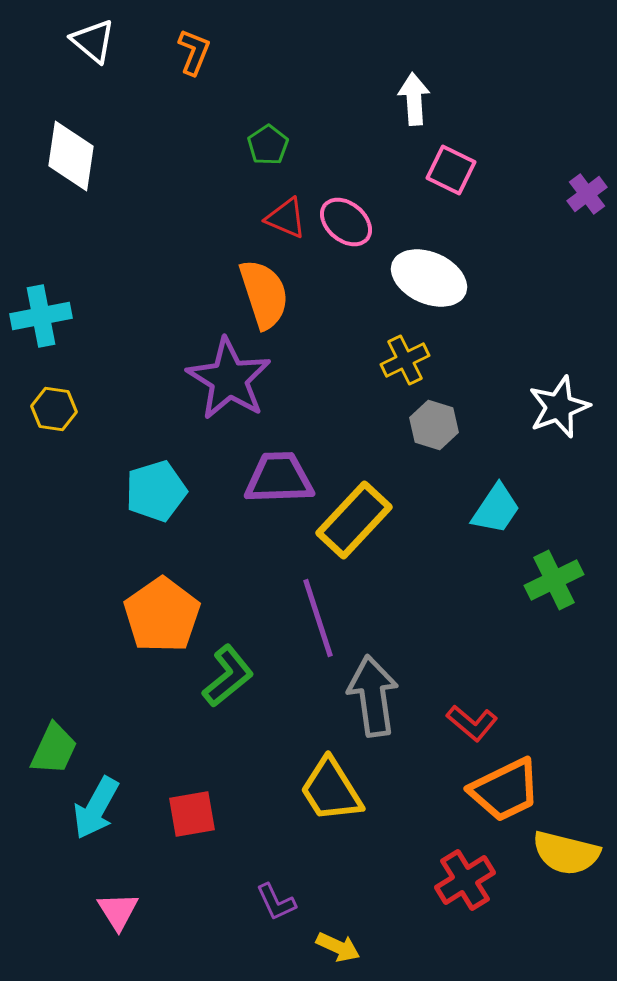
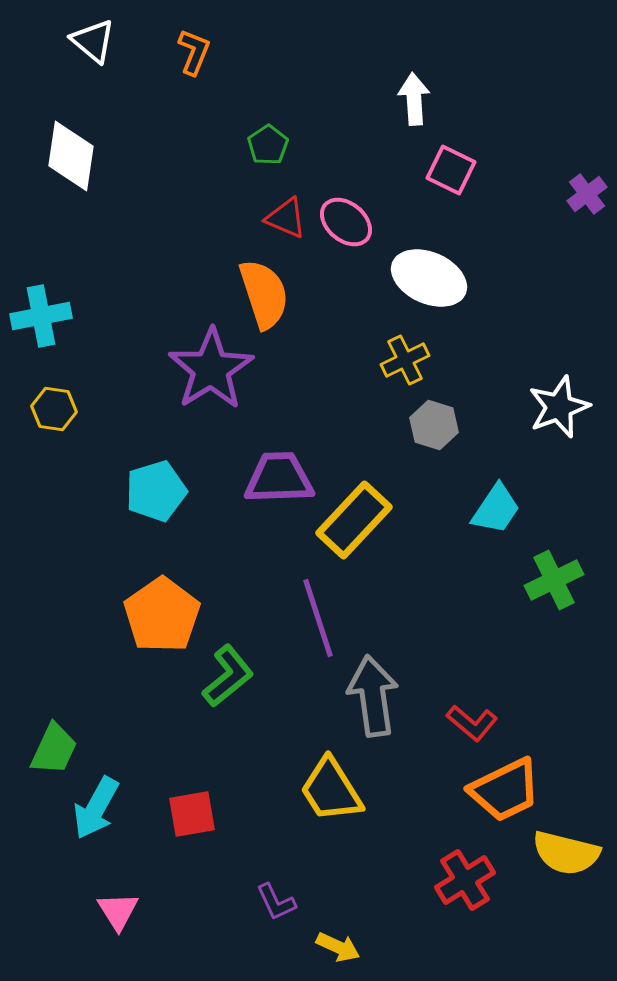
purple star: moved 18 px left, 10 px up; rotated 8 degrees clockwise
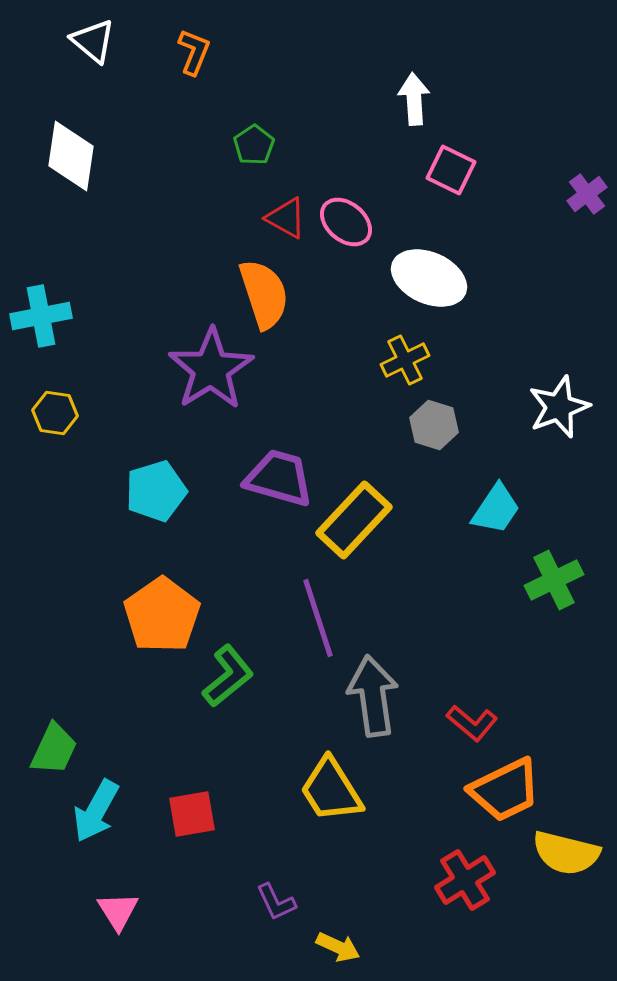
green pentagon: moved 14 px left
red triangle: rotated 6 degrees clockwise
yellow hexagon: moved 1 px right, 4 px down
purple trapezoid: rotated 18 degrees clockwise
cyan arrow: moved 3 px down
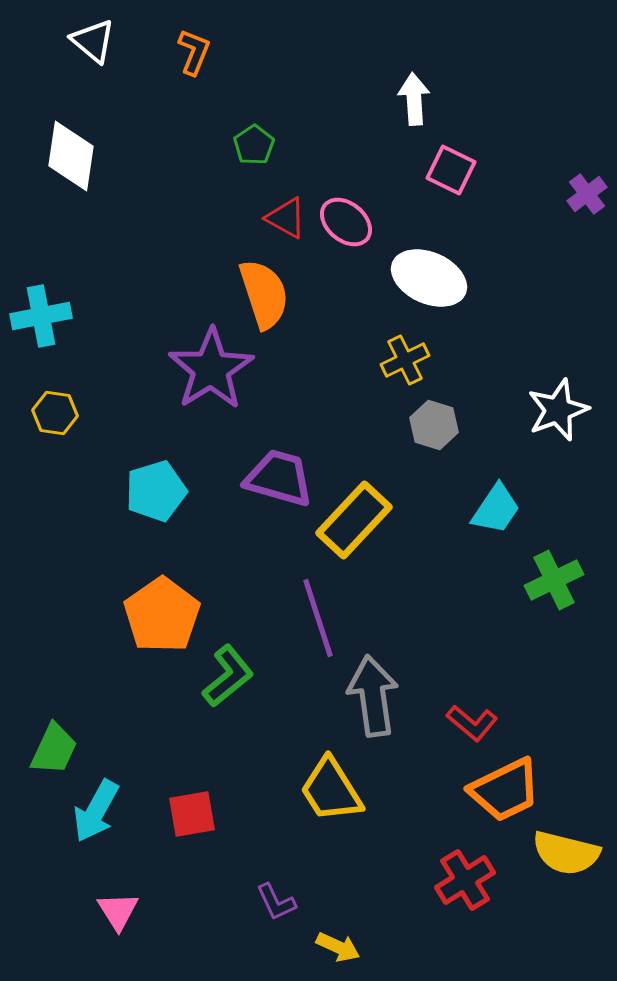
white star: moved 1 px left, 3 px down
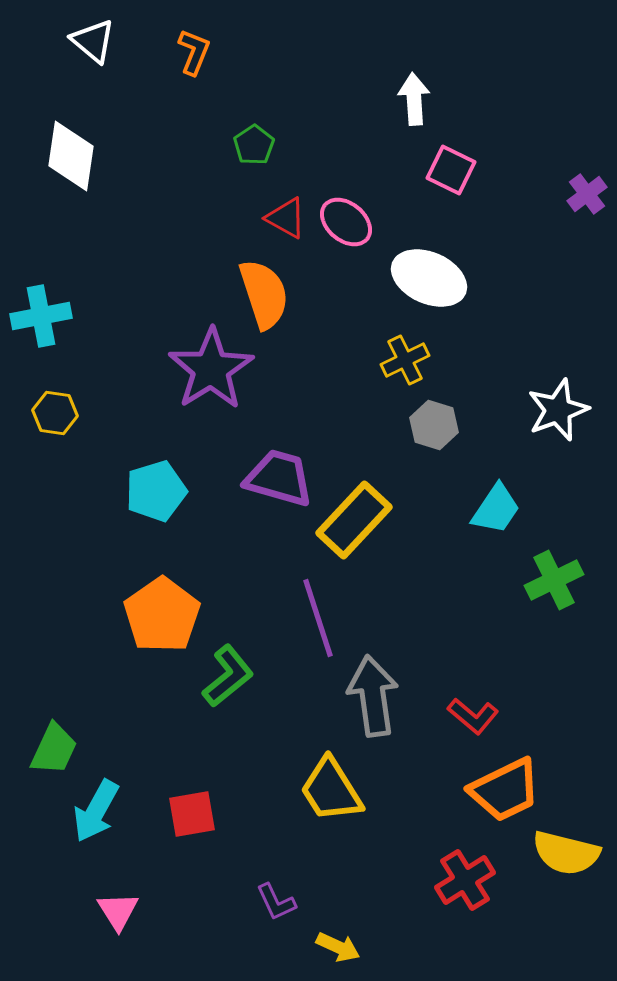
red L-shape: moved 1 px right, 7 px up
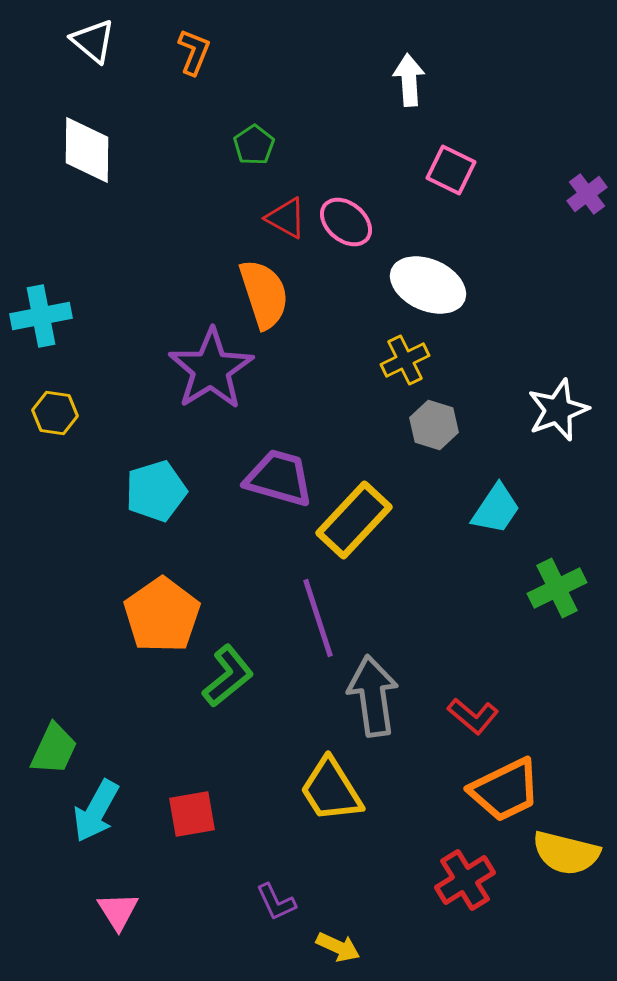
white arrow: moved 5 px left, 19 px up
white diamond: moved 16 px right, 6 px up; rotated 8 degrees counterclockwise
white ellipse: moved 1 px left, 7 px down
green cross: moved 3 px right, 8 px down
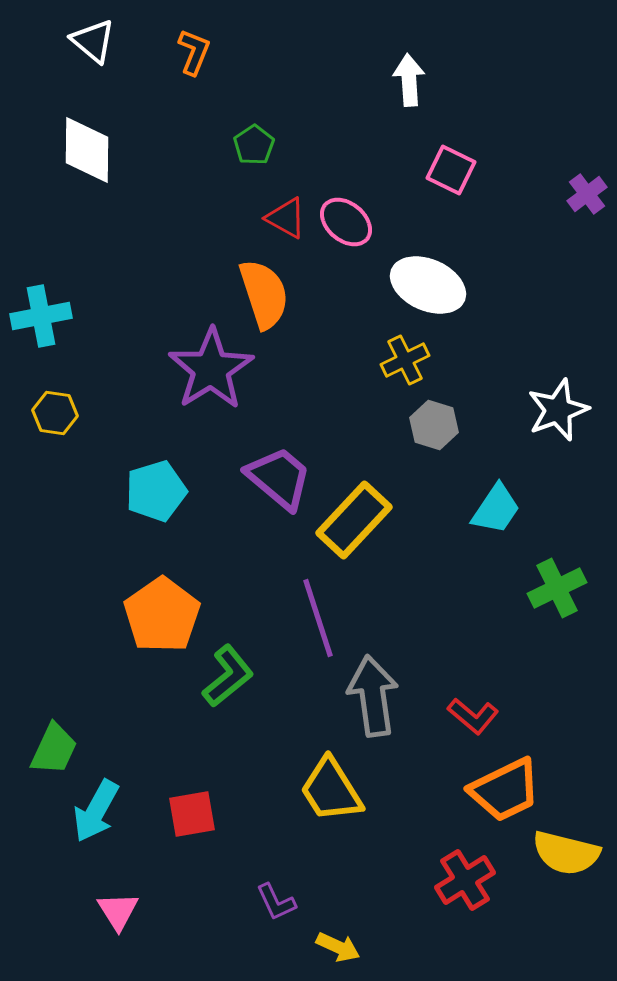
purple trapezoid: rotated 24 degrees clockwise
